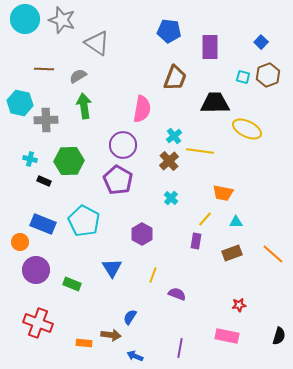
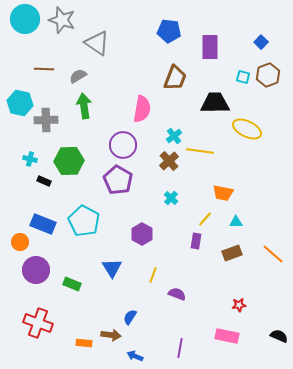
black semicircle at (279, 336): rotated 84 degrees counterclockwise
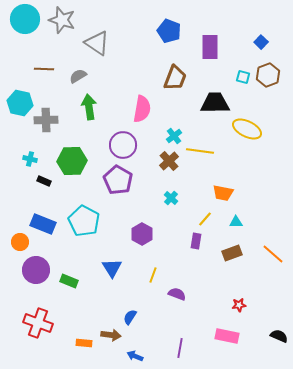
blue pentagon at (169, 31): rotated 15 degrees clockwise
green arrow at (84, 106): moved 5 px right, 1 px down
green hexagon at (69, 161): moved 3 px right
green rectangle at (72, 284): moved 3 px left, 3 px up
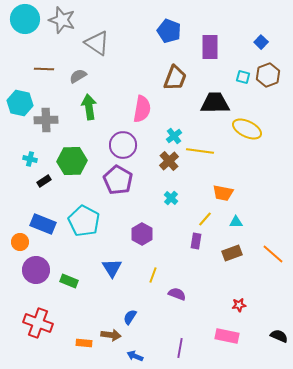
black rectangle at (44, 181): rotated 56 degrees counterclockwise
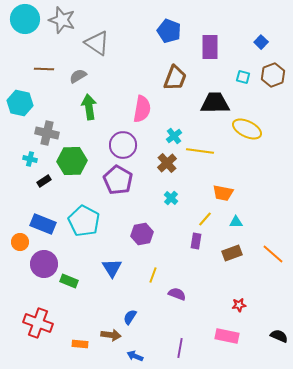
brown hexagon at (268, 75): moved 5 px right
gray cross at (46, 120): moved 1 px right, 13 px down; rotated 15 degrees clockwise
brown cross at (169, 161): moved 2 px left, 2 px down
purple hexagon at (142, 234): rotated 20 degrees clockwise
purple circle at (36, 270): moved 8 px right, 6 px up
orange rectangle at (84, 343): moved 4 px left, 1 px down
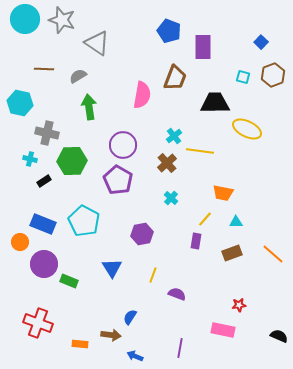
purple rectangle at (210, 47): moved 7 px left
pink semicircle at (142, 109): moved 14 px up
pink rectangle at (227, 336): moved 4 px left, 6 px up
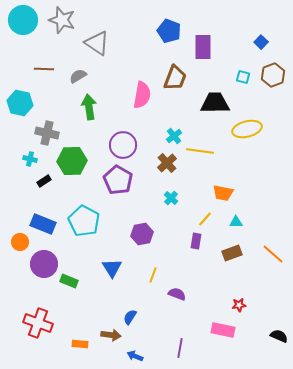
cyan circle at (25, 19): moved 2 px left, 1 px down
yellow ellipse at (247, 129): rotated 40 degrees counterclockwise
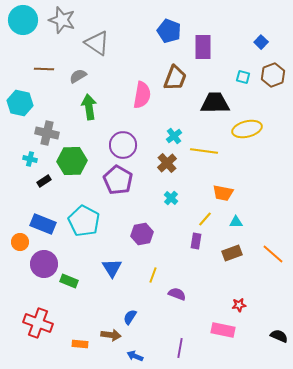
yellow line at (200, 151): moved 4 px right
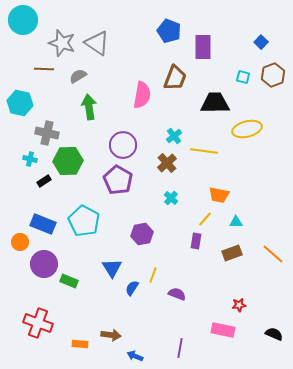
gray star at (62, 20): moved 23 px down
green hexagon at (72, 161): moved 4 px left
orange trapezoid at (223, 193): moved 4 px left, 2 px down
blue semicircle at (130, 317): moved 2 px right, 29 px up
black semicircle at (279, 336): moved 5 px left, 2 px up
